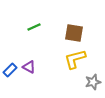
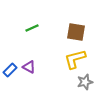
green line: moved 2 px left, 1 px down
brown square: moved 2 px right, 1 px up
gray star: moved 8 px left
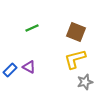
brown square: rotated 12 degrees clockwise
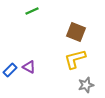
green line: moved 17 px up
gray star: moved 1 px right, 3 px down
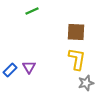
brown square: rotated 18 degrees counterclockwise
yellow L-shape: moved 2 px right; rotated 115 degrees clockwise
purple triangle: rotated 32 degrees clockwise
gray star: moved 2 px up
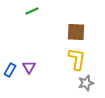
blue rectangle: rotated 16 degrees counterclockwise
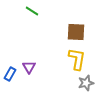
green line: rotated 56 degrees clockwise
blue rectangle: moved 4 px down
